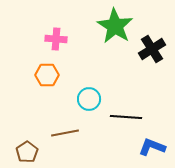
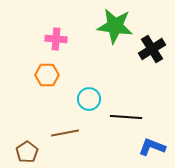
green star: rotated 24 degrees counterclockwise
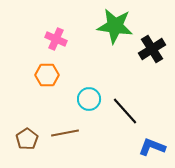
pink cross: rotated 20 degrees clockwise
black line: moved 1 px left, 6 px up; rotated 44 degrees clockwise
brown pentagon: moved 13 px up
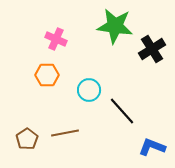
cyan circle: moved 9 px up
black line: moved 3 px left
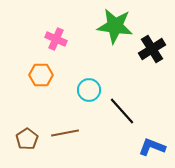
orange hexagon: moved 6 px left
